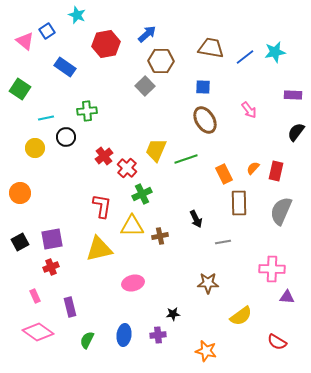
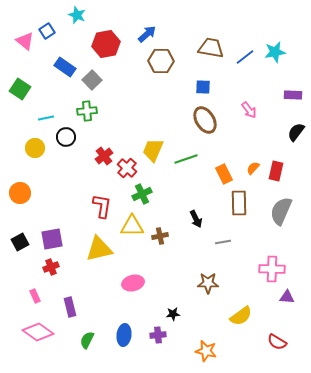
gray square at (145, 86): moved 53 px left, 6 px up
yellow trapezoid at (156, 150): moved 3 px left
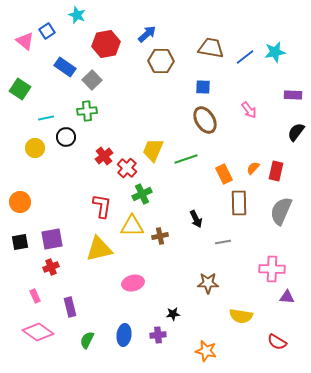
orange circle at (20, 193): moved 9 px down
black square at (20, 242): rotated 18 degrees clockwise
yellow semicircle at (241, 316): rotated 45 degrees clockwise
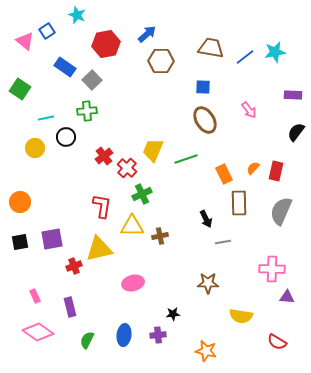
black arrow at (196, 219): moved 10 px right
red cross at (51, 267): moved 23 px right, 1 px up
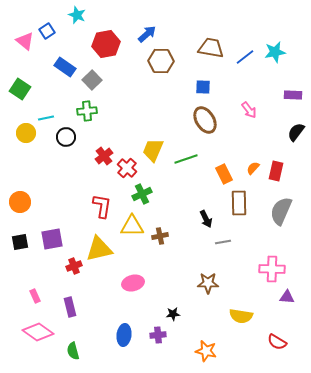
yellow circle at (35, 148): moved 9 px left, 15 px up
green semicircle at (87, 340): moved 14 px left, 11 px down; rotated 42 degrees counterclockwise
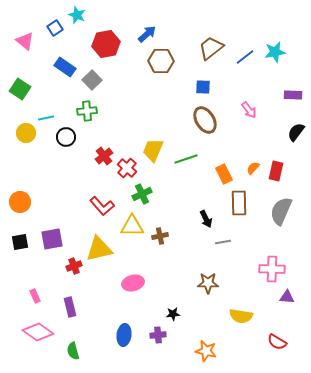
blue square at (47, 31): moved 8 px right, 3 px up
brown trapezoid at (211, 48): rotated 48 degrees counterclockwise
red L-shape at (102, 206): rotated 130 degrees clockwise
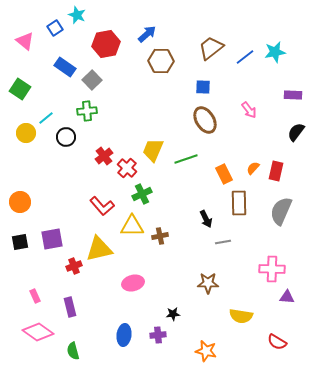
cyan line at (46, 118): rotated 28 degrees counterclockwise
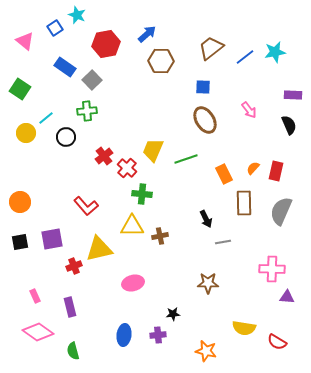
black semicircle at (296, 132): moved 7 px left, 7 px up; rotated 120 degrees clockwise
green cross at (142, 194): rotated 30 degrees clockwise
brown rectangle at (239, 203): moved 5 px right
red L-shape at (102, 206): moved 16 px left
yellow semicircle at (241, 316): moved 3 px right, 12 px down
